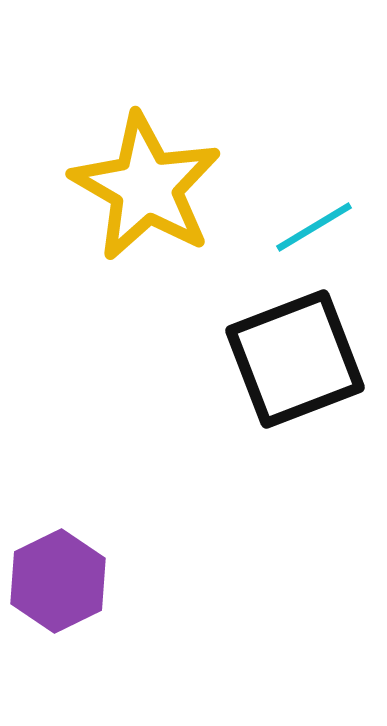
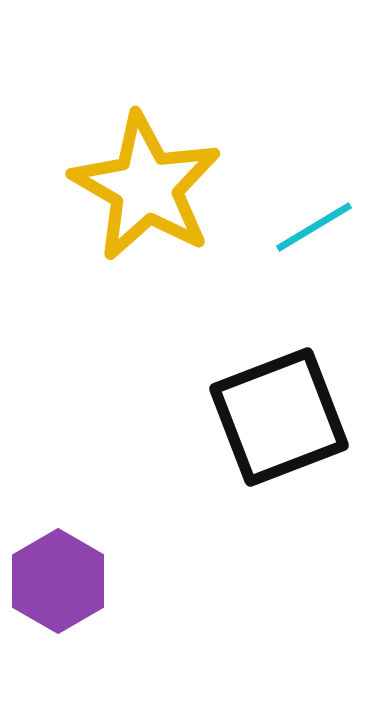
black square: moved 16 px left, 58 px down
purple hexagon: rotated 4 degrees counterclockwise
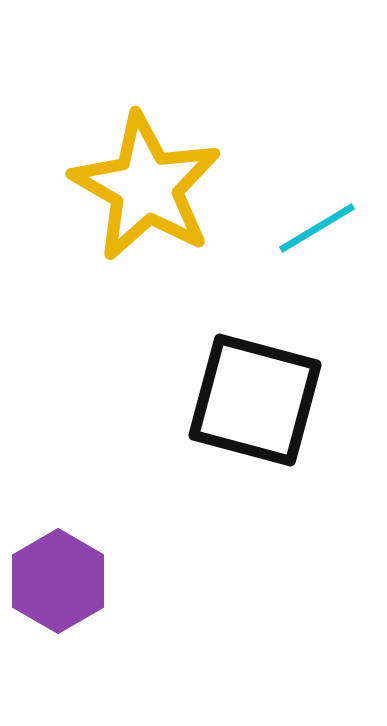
cyan line: moved 3 px right, 1 px down
black square: moved 24 px left, 17 px up; rotated 36 degrees clockwise
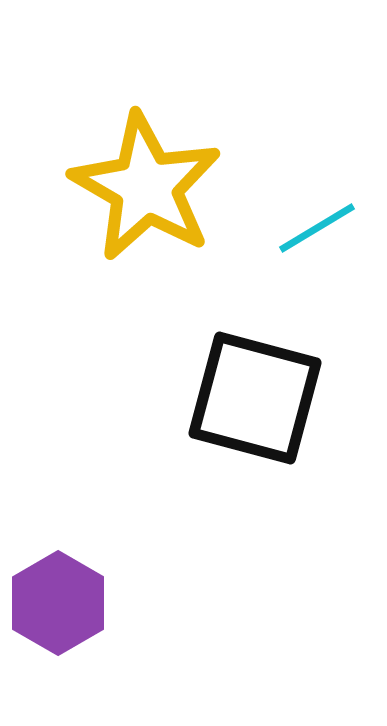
black square: moved 2 px up
purple hexagon: moved 22 px down
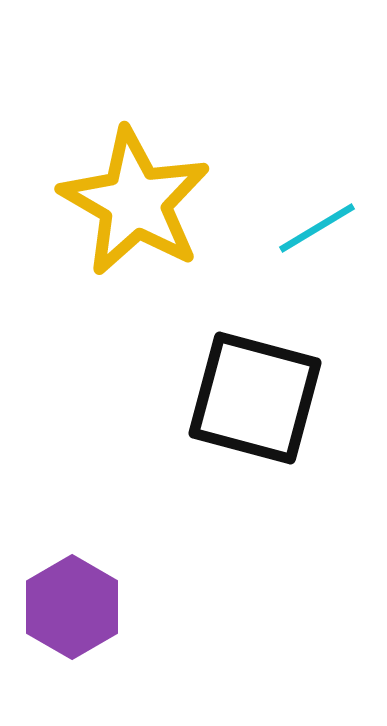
yellow star: moved 11 px left, 15 px down
purple hexagon: moved 14 px right, 4 px down
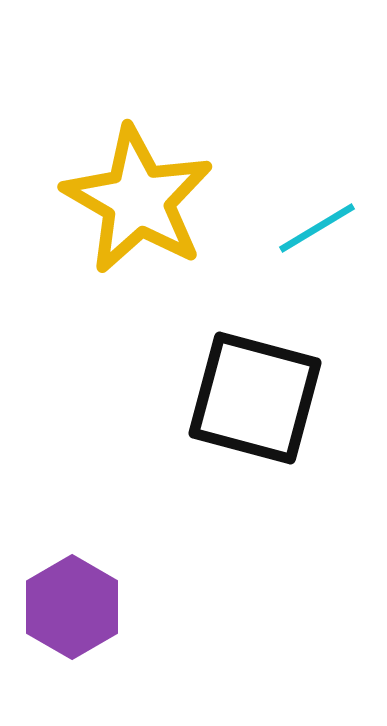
yellow star: moved 3 px right, 2 px up
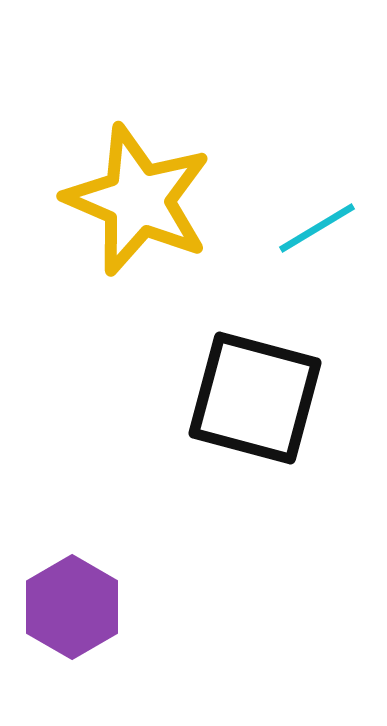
yellow star: rotated 7 degrees counterclockwise
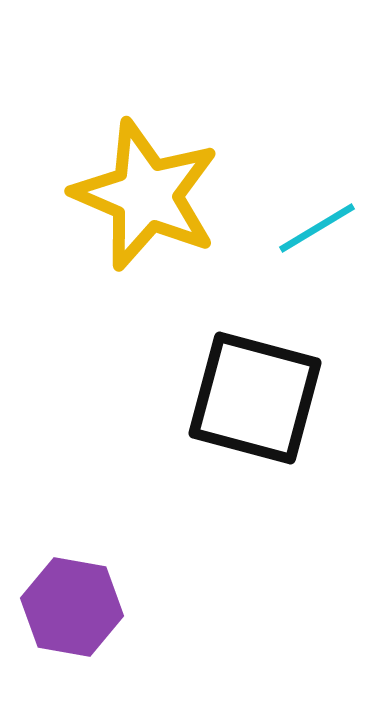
yellow star: moved 8 px right, 5 px up
purple hexagon: rotated 20 degrees counterclockwise
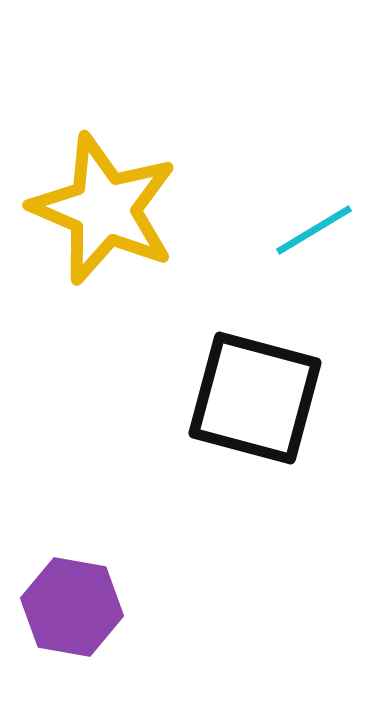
yellow star: moved 42 px left, 14 px down
cyan line: moved 3 px left, 2 px down
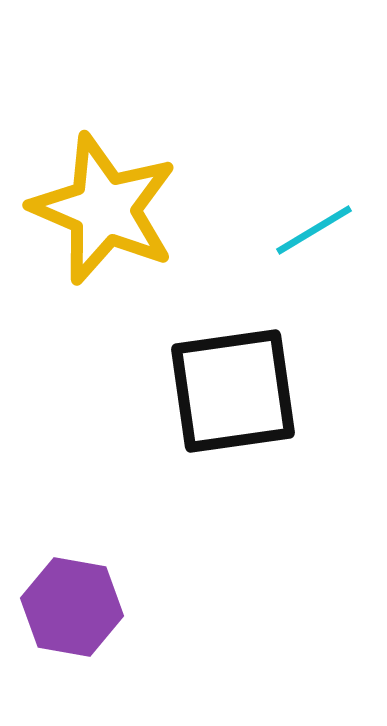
black square: moved 22 px left, 7 px up; rotated 23 degrees counterclockwise
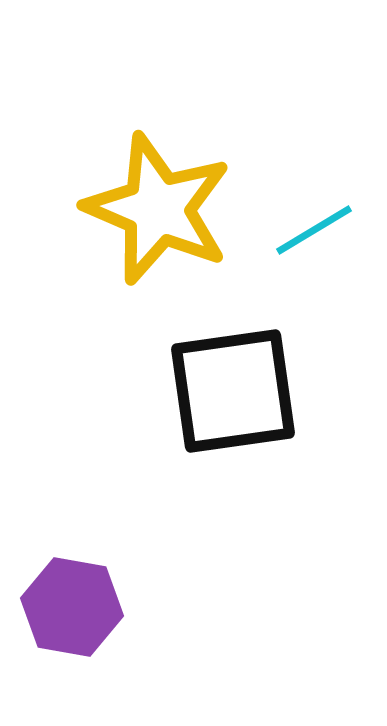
yellow star: moved 54 px right
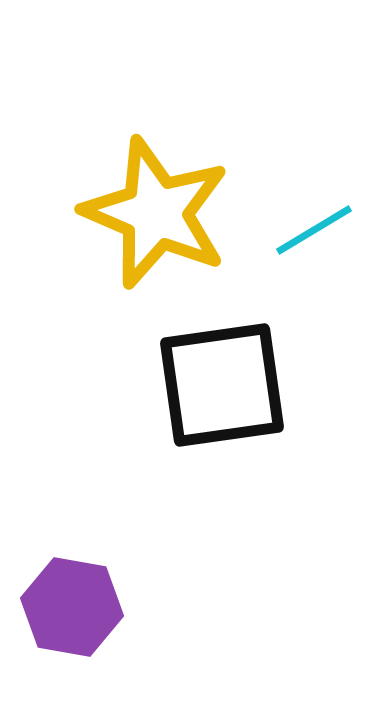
yellow star: moved 2 px left, 4 px down
black square: moved 11 px left, 6 px up
